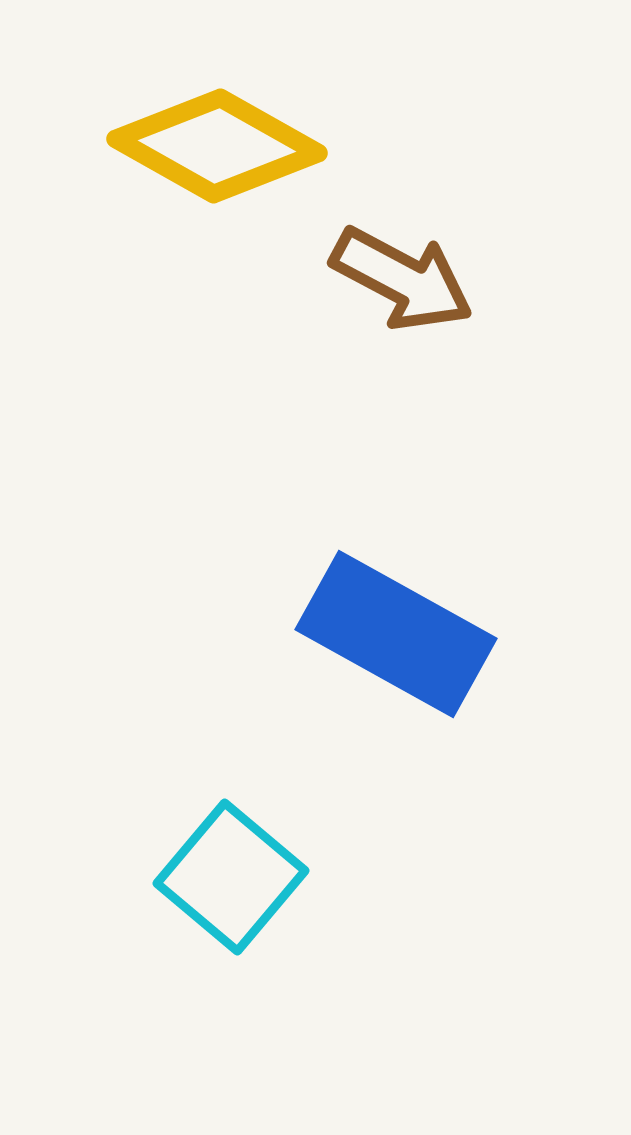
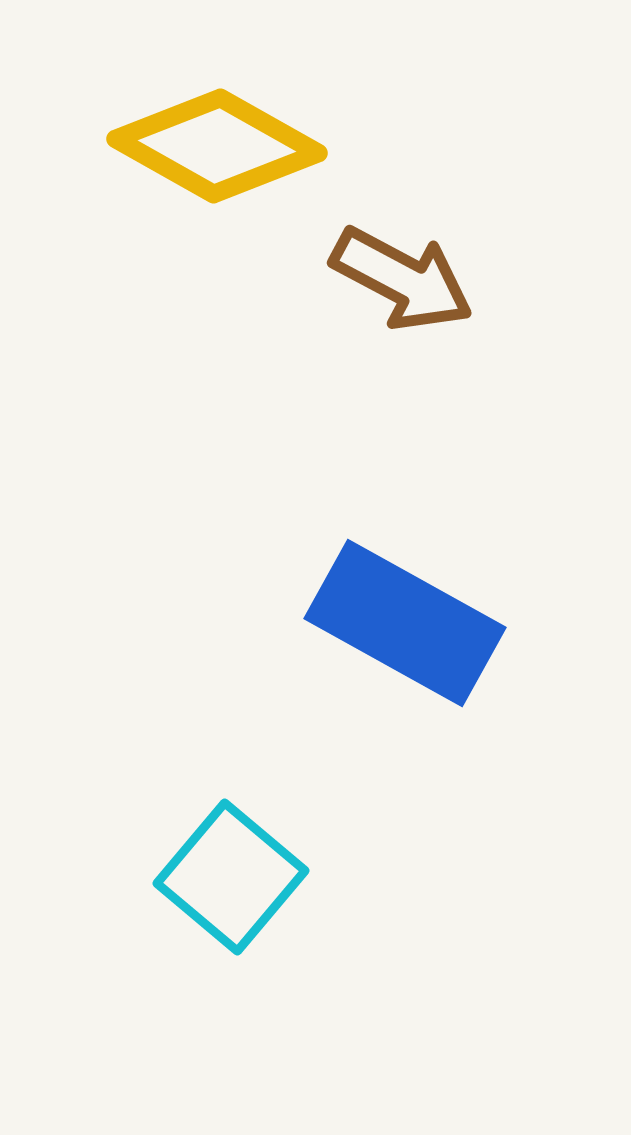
blue rectangle: moved 9 px right, 11 px up
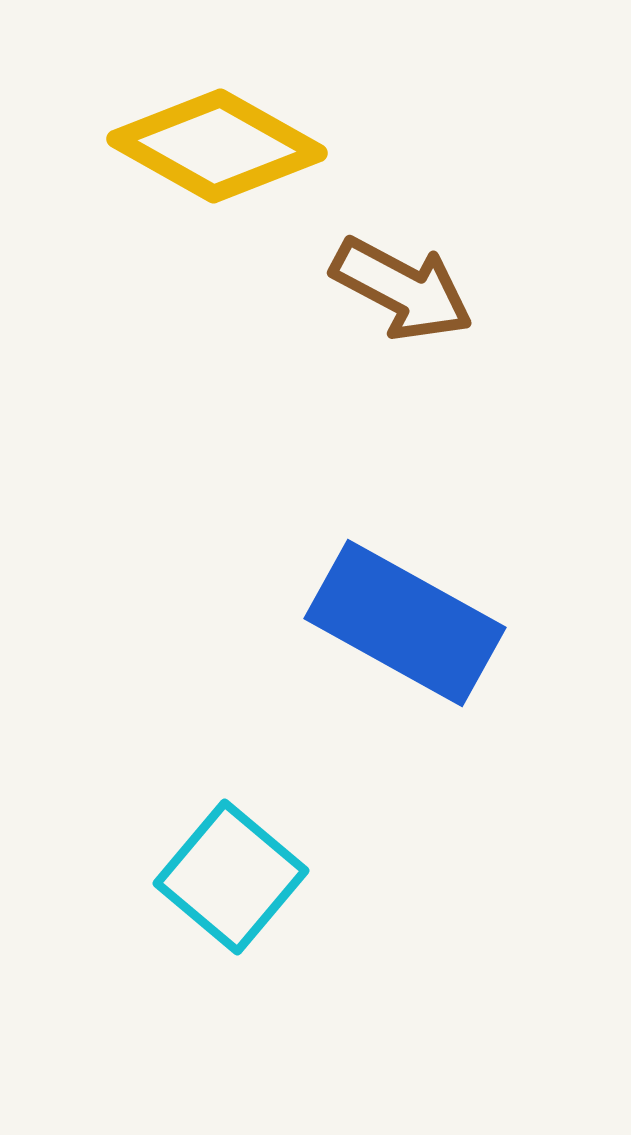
brown arrow: moved 10 px down
